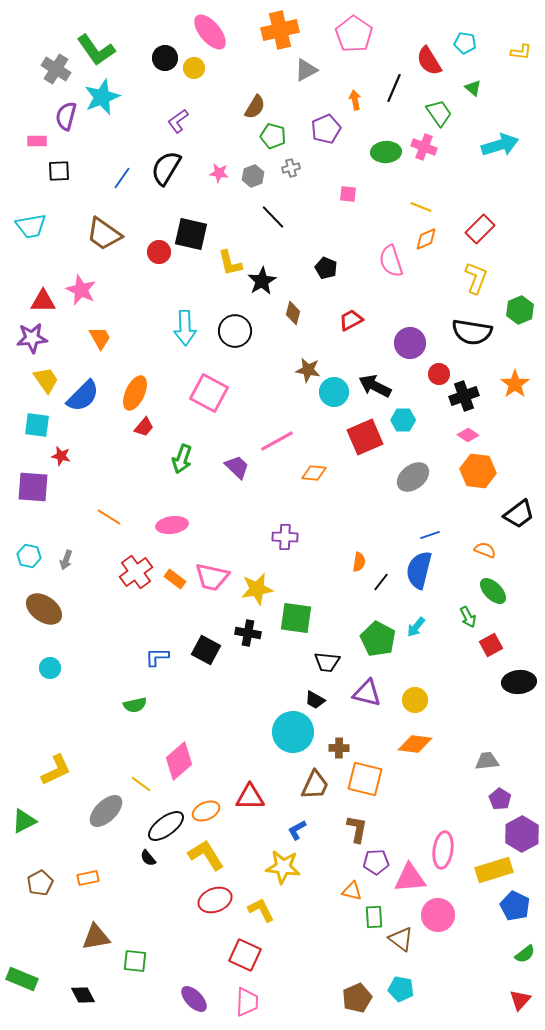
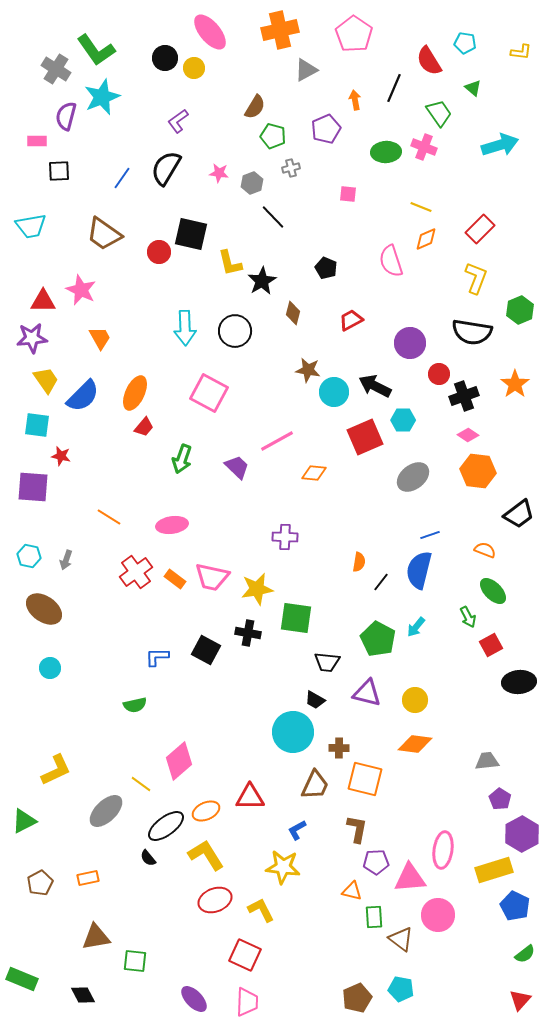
gray hexagon at (253, 176): moved 1 px left, 7 px down
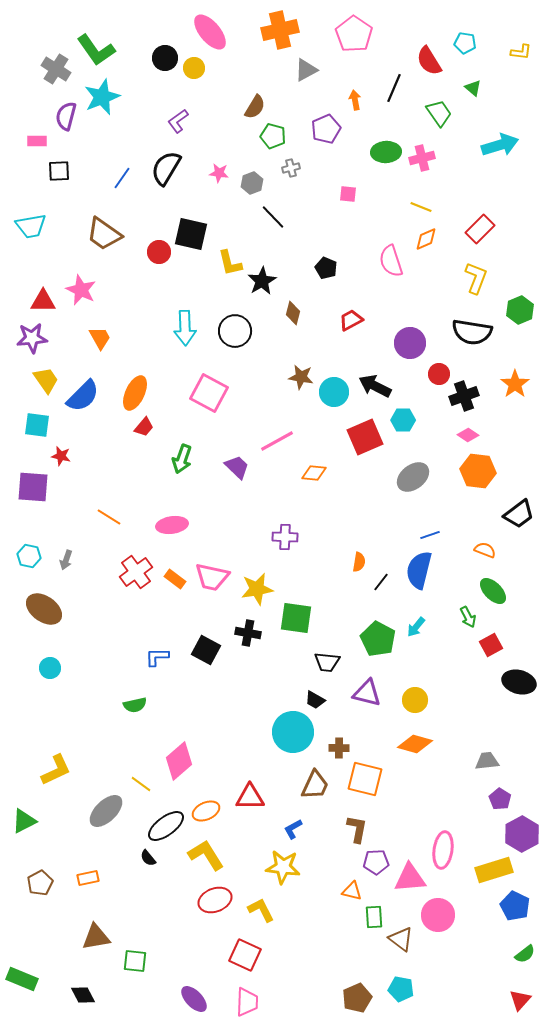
pink cross at (424, 147): moved 2 px left, 11 px down; rotated 35 degrees counterclockwise
brown star at (308, 370): moved 7 px left, 7 px down
black ellipse at (519, 682): rotated 20 degrees clockwise
orange diamond at (415, 744): rotated 8 degrees clockwise
blue L-shape at (297, 830): moved 4 px left, 1 px up
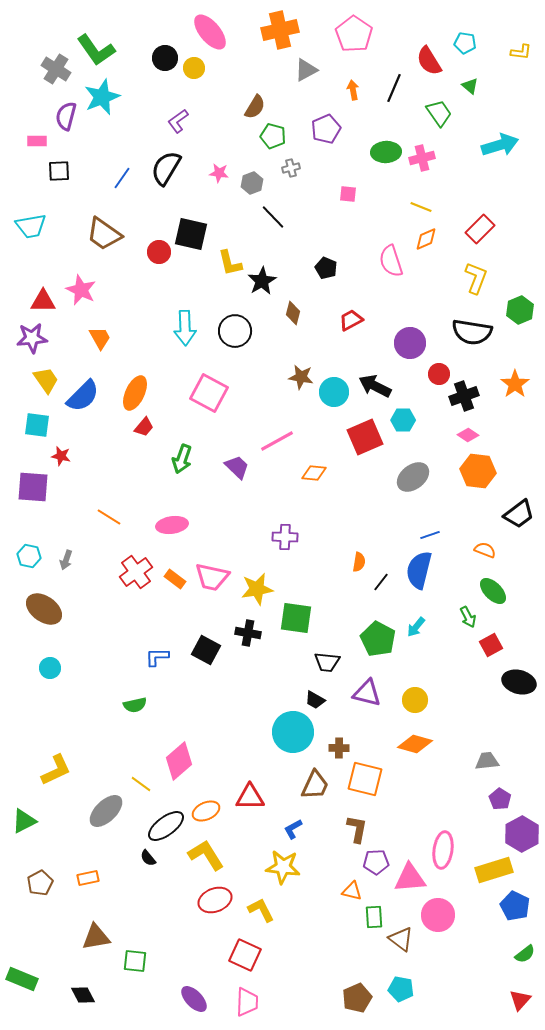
green triangle at (473, 88): moved 3 px left, 2 px up
orange arrow at (355, 100): moved 2 px left, 10 px up
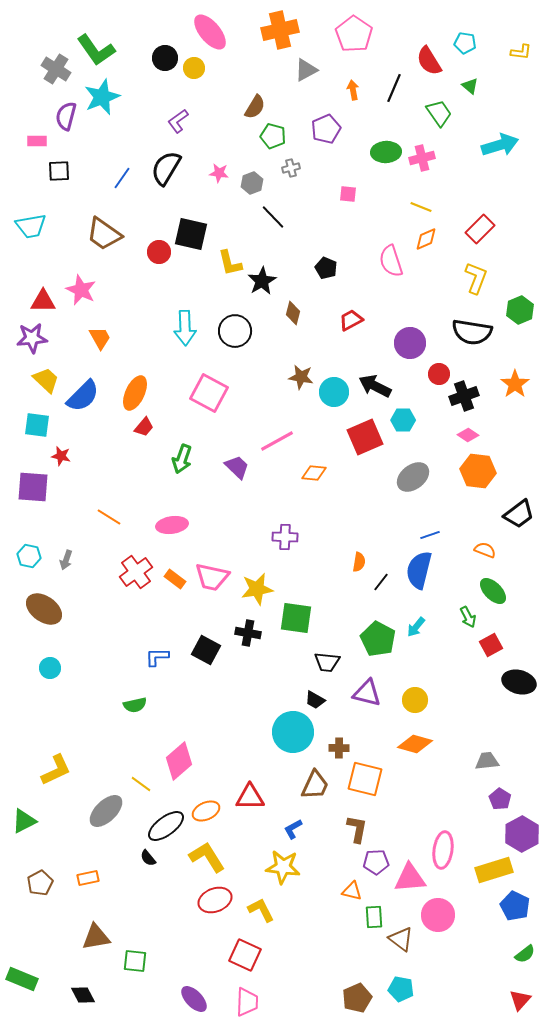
yellow trapezoid at (46, 380): rotated 12 degrees counterclockwise
yellow L-shape at (206, 855): moved 1 px right, 2 px down
